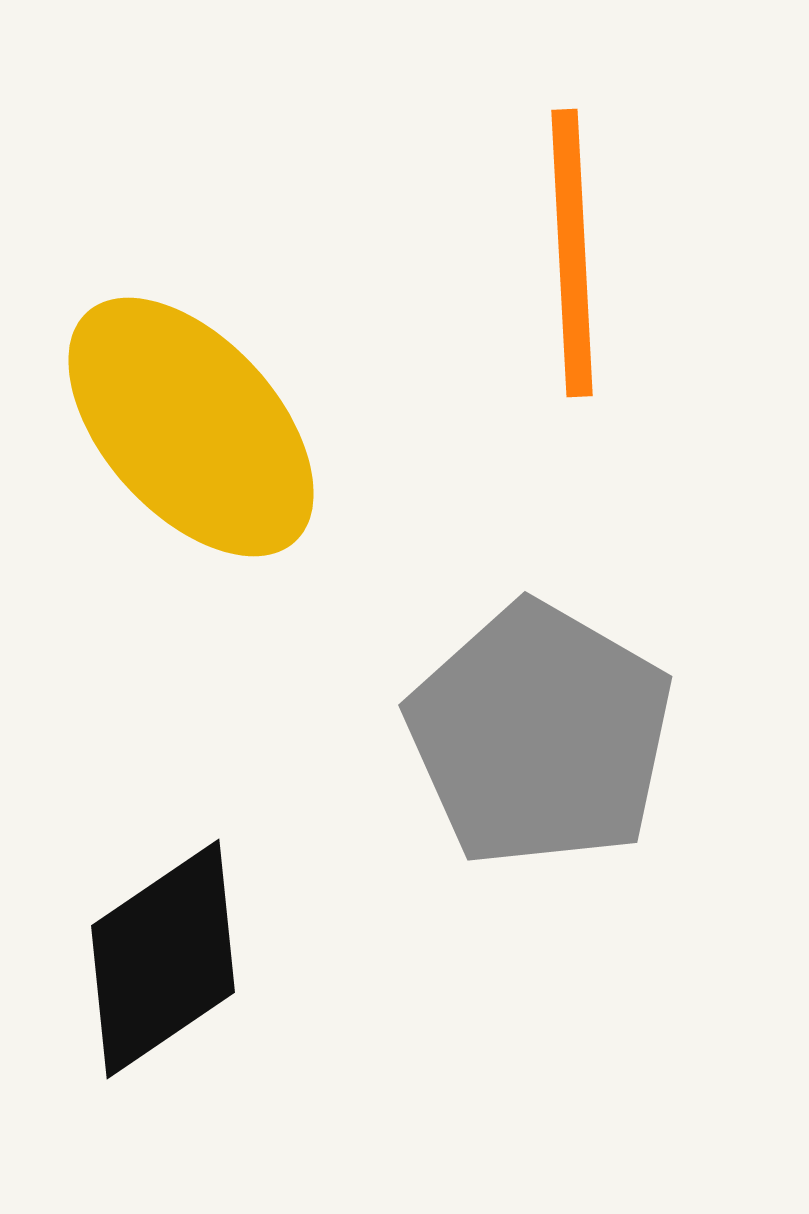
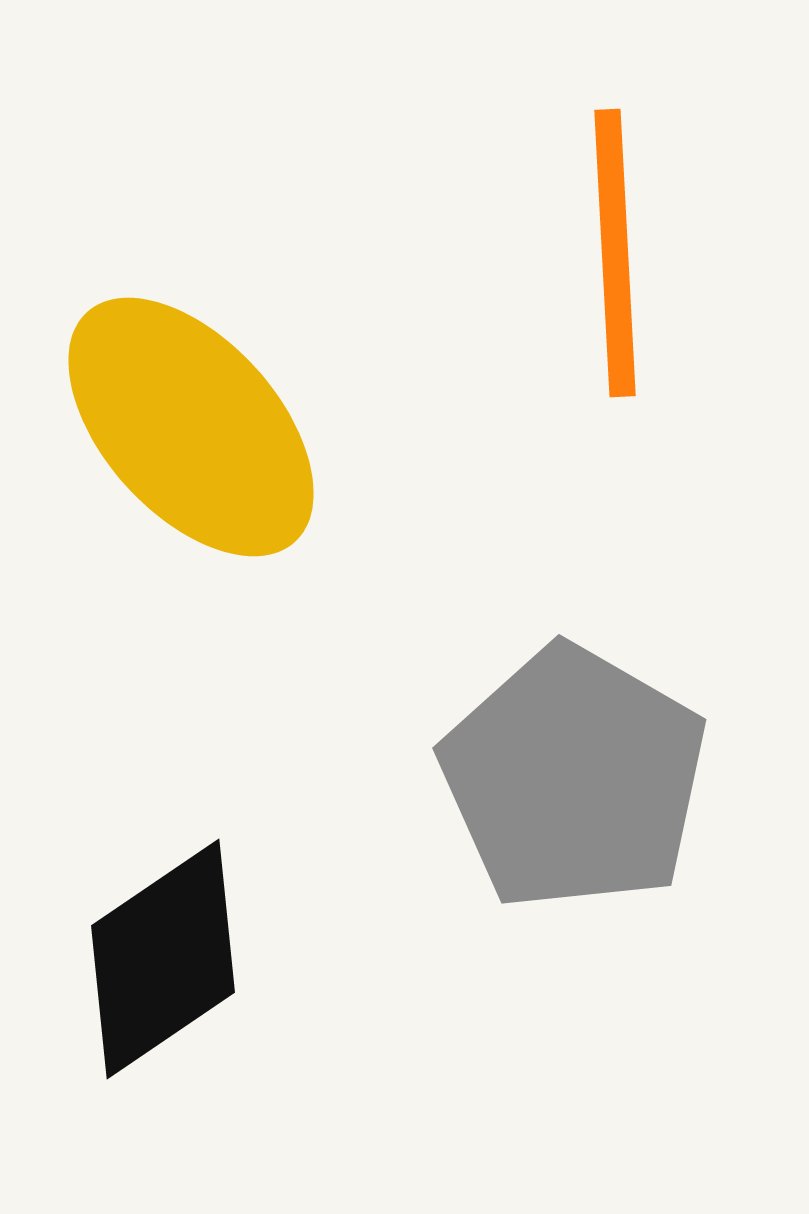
orange line: moved 43 px right
gray pentagon: moved 34 px right, 43 px down
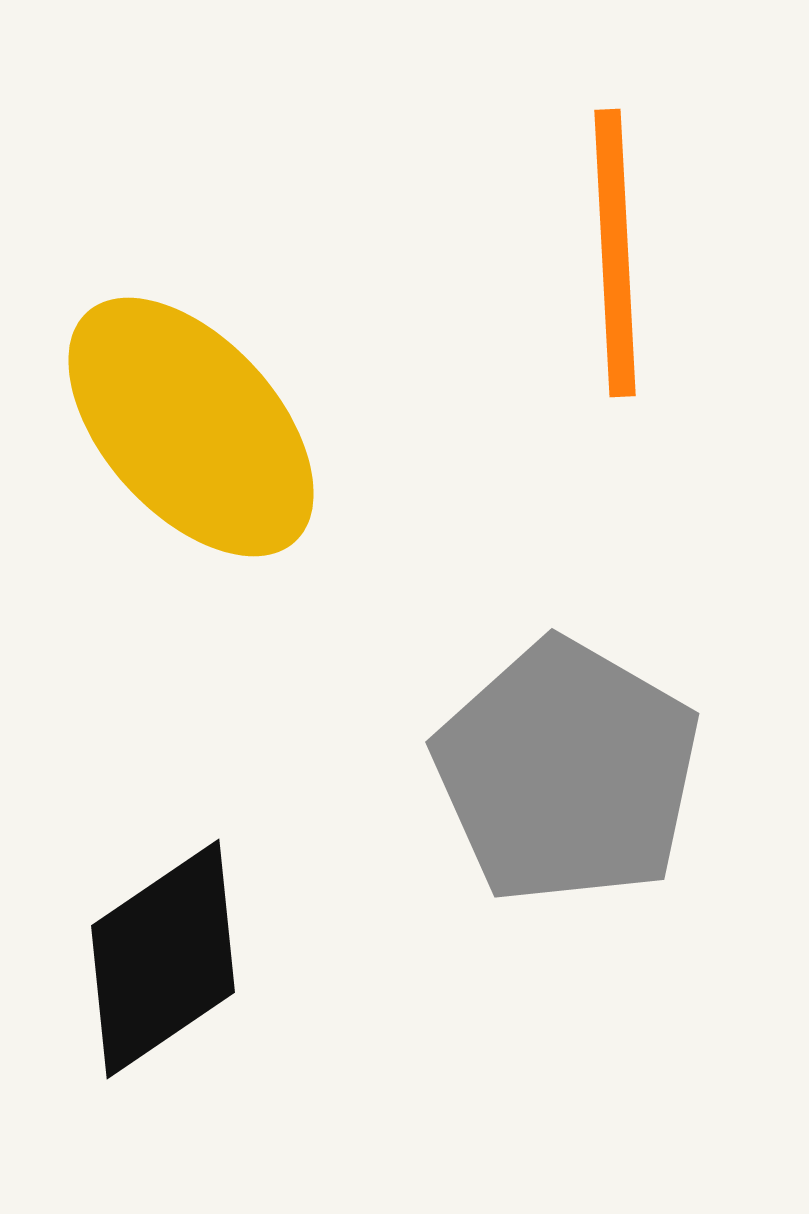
gray pentagon: moved 7 px left, 6 px up
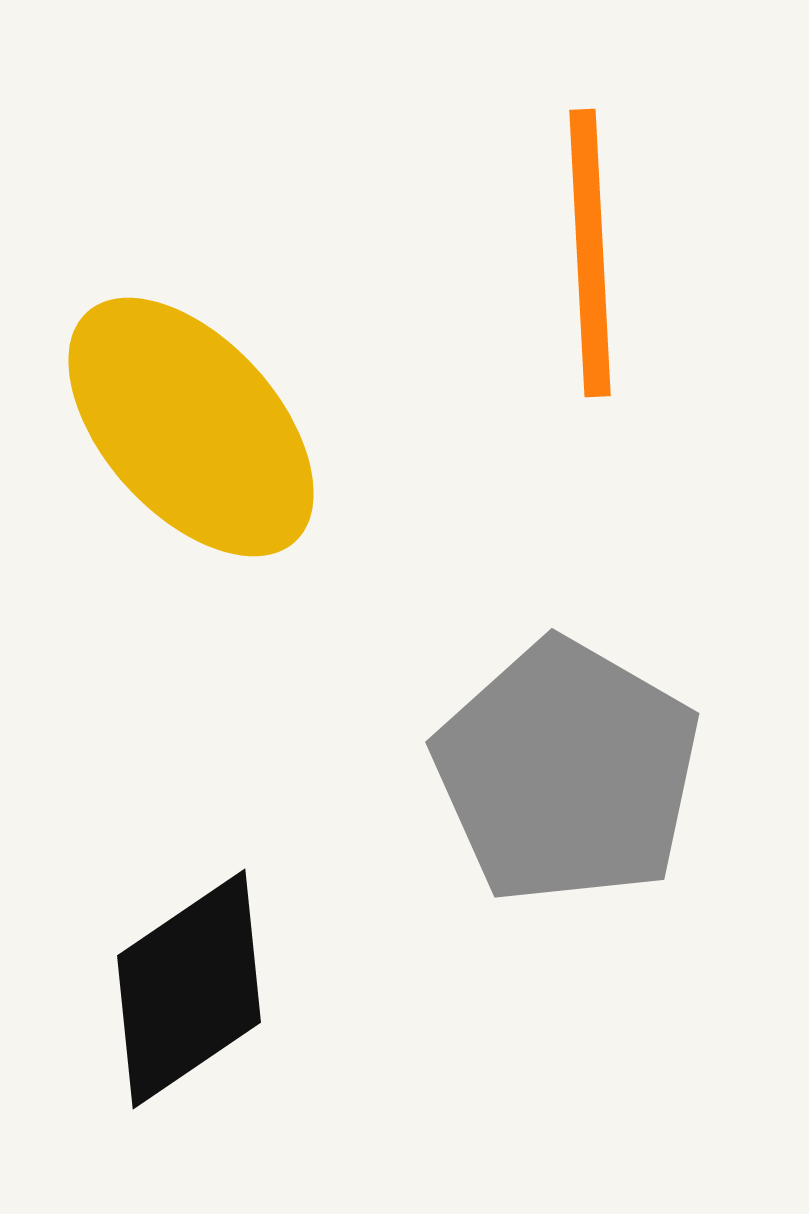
orange line: moved 25 px left
black diamond: moved 26 px right, 30 px down
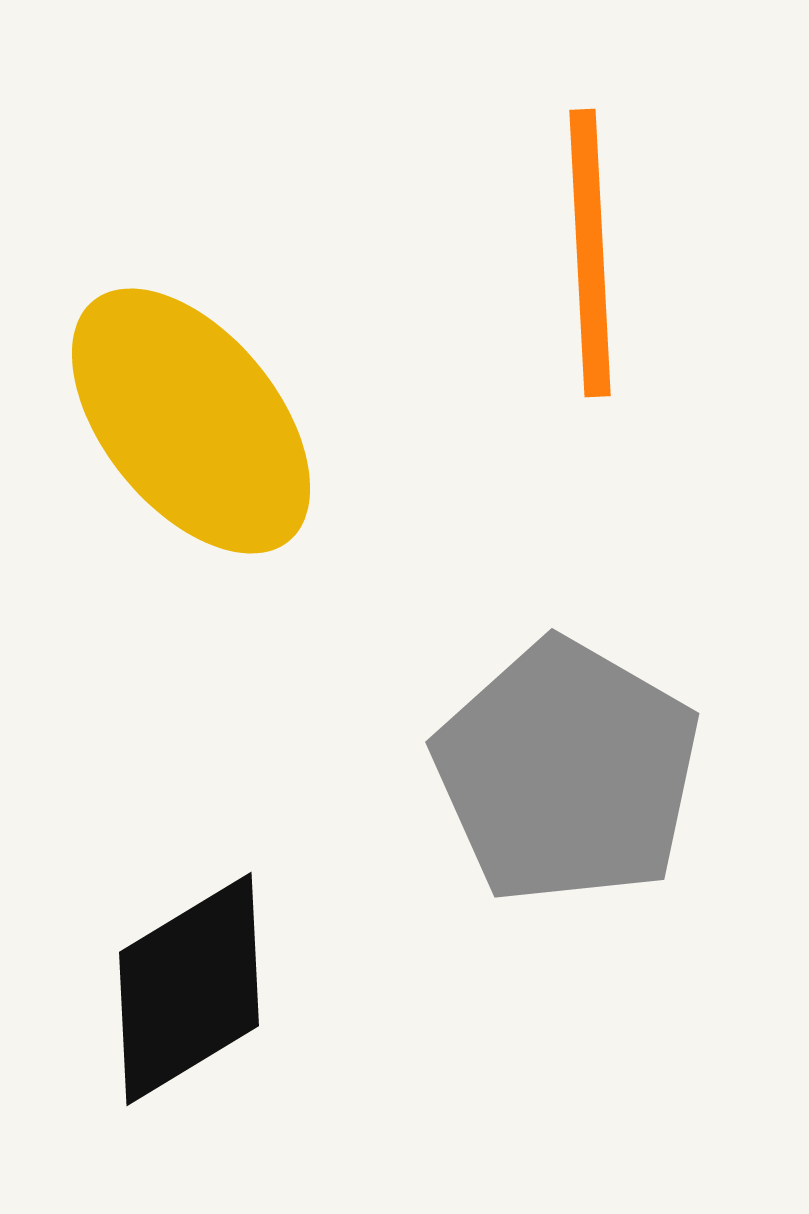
yellow ellipse: moved 6 px up; rotated 3 degrees clockwise
black diamond: rotated 3 degrees clockwise
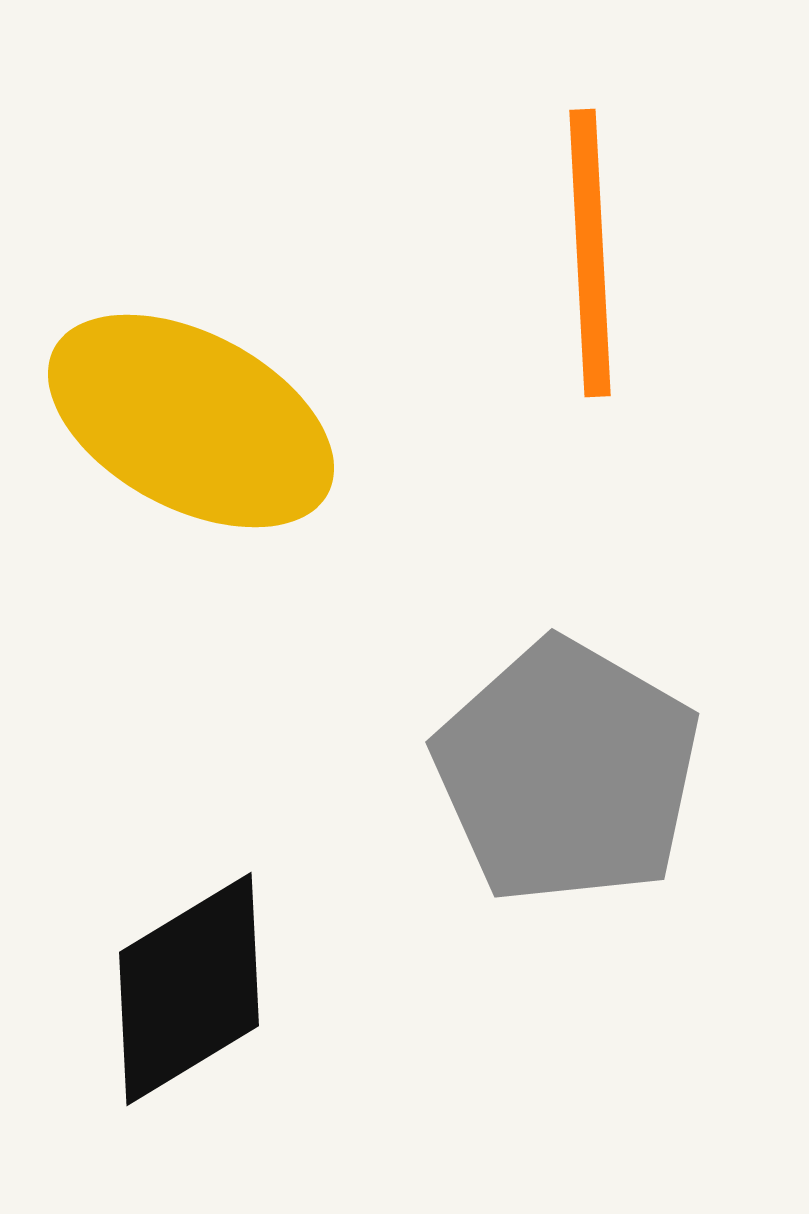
yellow ellipse: rotated 23 degrees counterclockwise
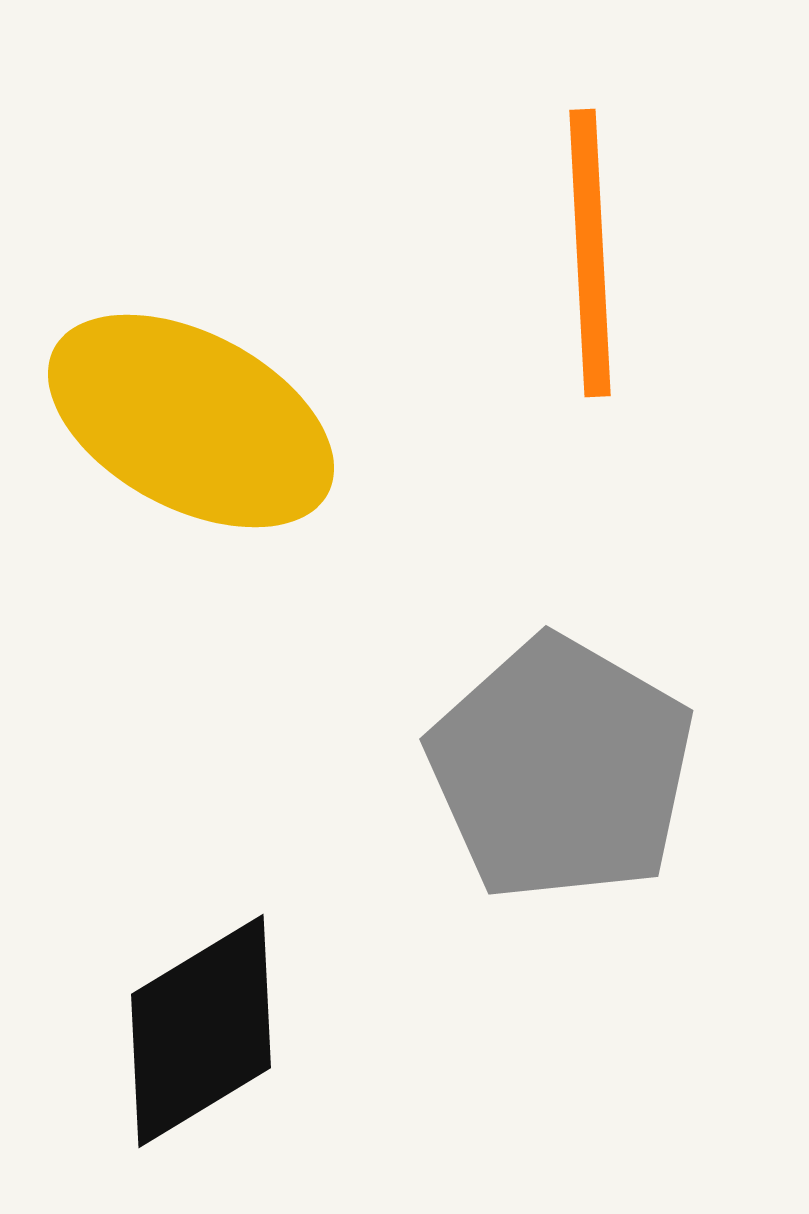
gray pentagon: moved 6 px left, 3 px up
black diamond: moved 12 px right, 42 px down
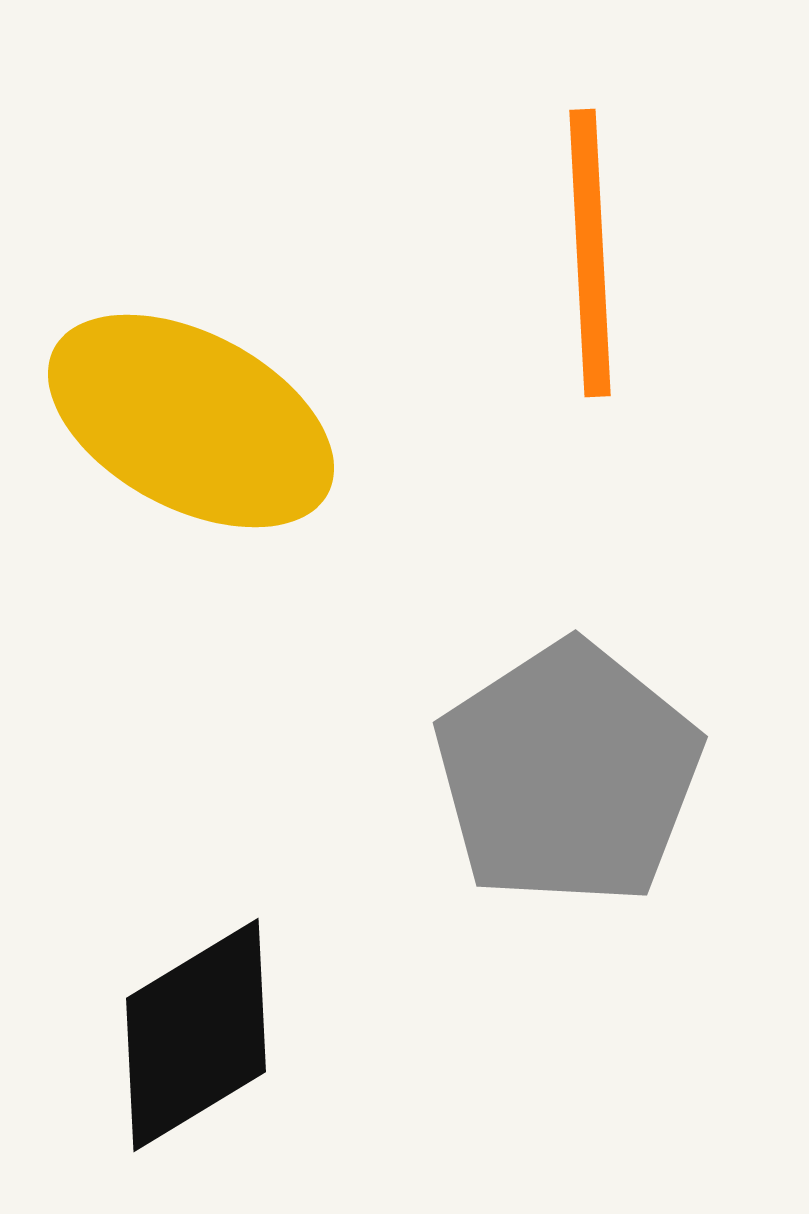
gray pentagon: moved 7 px right, 5 px down; rotated 9 degrees clockwise
black diamond: moved 5 px left, 4 px down
